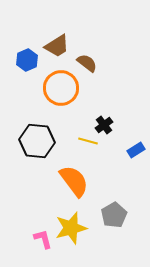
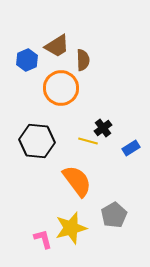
brown semicircle: moved 4 px left, 3 px up; rotated 50 degrees clockwise
black cross: moved 1 px left, 3 px down
blue rectangle: moved 5 px left, 2 px up
orange semicircle: moved 3 px right
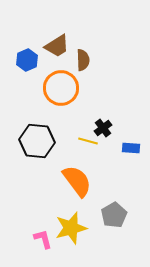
blue rectangle: rotated 36 degrees clockwise
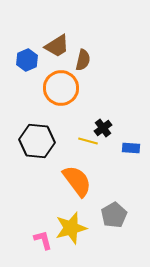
brown semicircle: rotated 15 degrees clockwise
pink L-shape: moved 1 px down
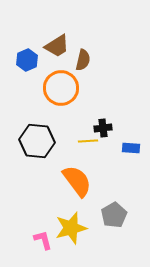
black cross: rotated 30 degrees clockwise
yellow line: rotated 18 degrees counterclockwise
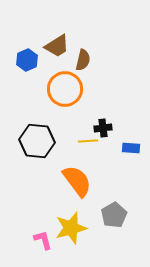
orange circle: moved 4 px right, 1 px down
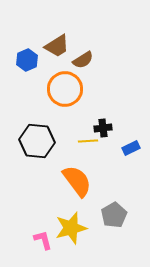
brown semicircle: rotated 45 degrees clockwise
blue rectangle: rotated 30 degrees counterclockwise
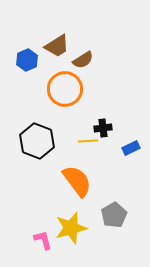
black hexagon: rotated 16 degrees clockwise
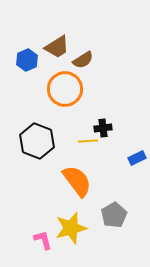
brown trapezoid: moved 1 px down
blue rectangle: moved 6 px right, 10 px down
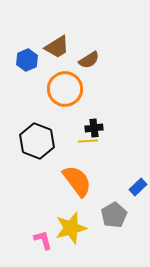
brown semicircle: moved 6 px right
black cross: moved 9 px left
blue rectangle: moved 1 px right, 29 px down; rotated 18 degrees counterclockwise
